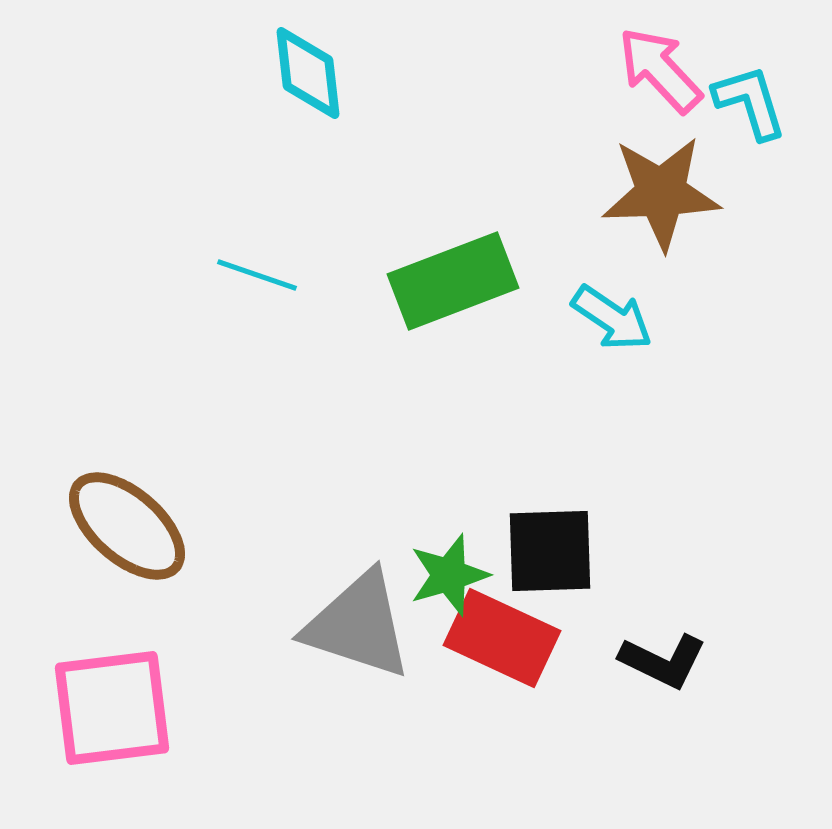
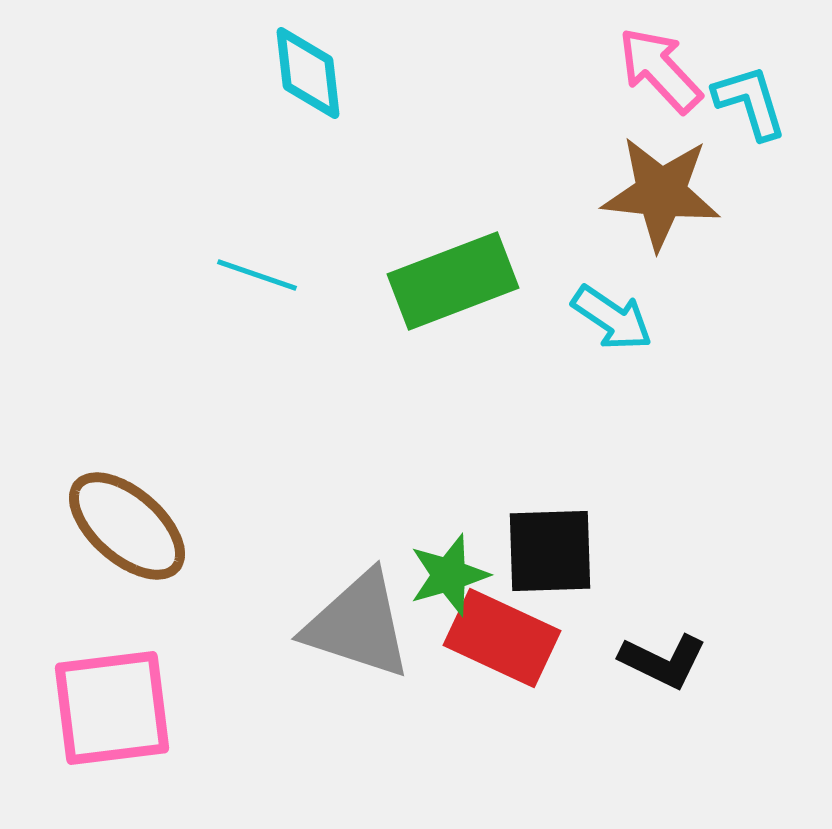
brown star: rotated 8 degrees clockwise
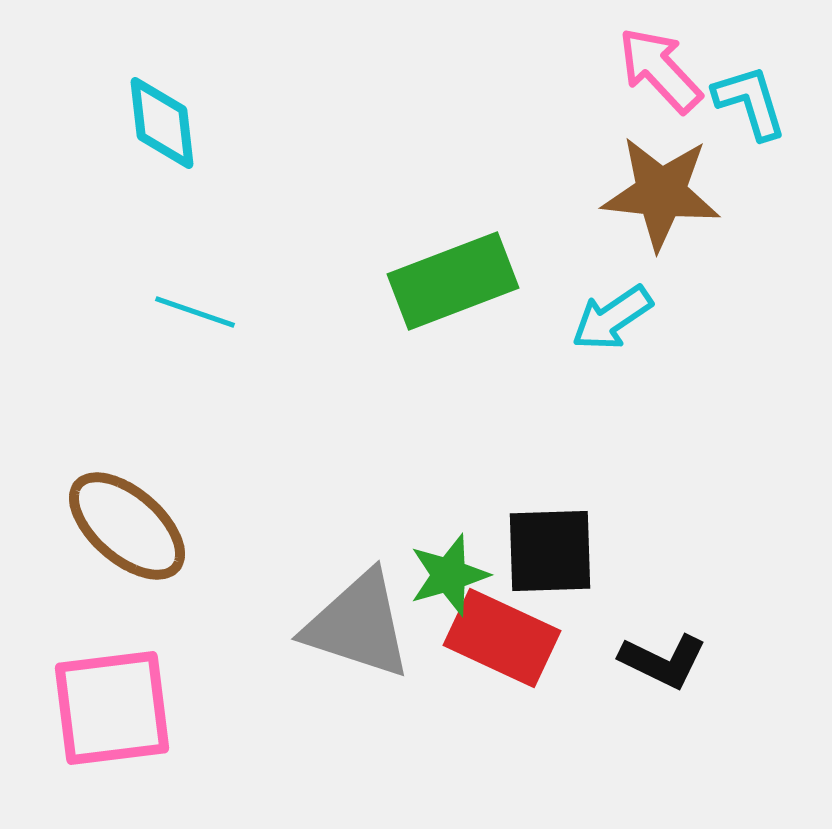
cyan diamond: moved 146 px left, 50 px down
cyan line: moved 62 px left, 37 px down
cyan arrow: rotated 112 degrees clockwise
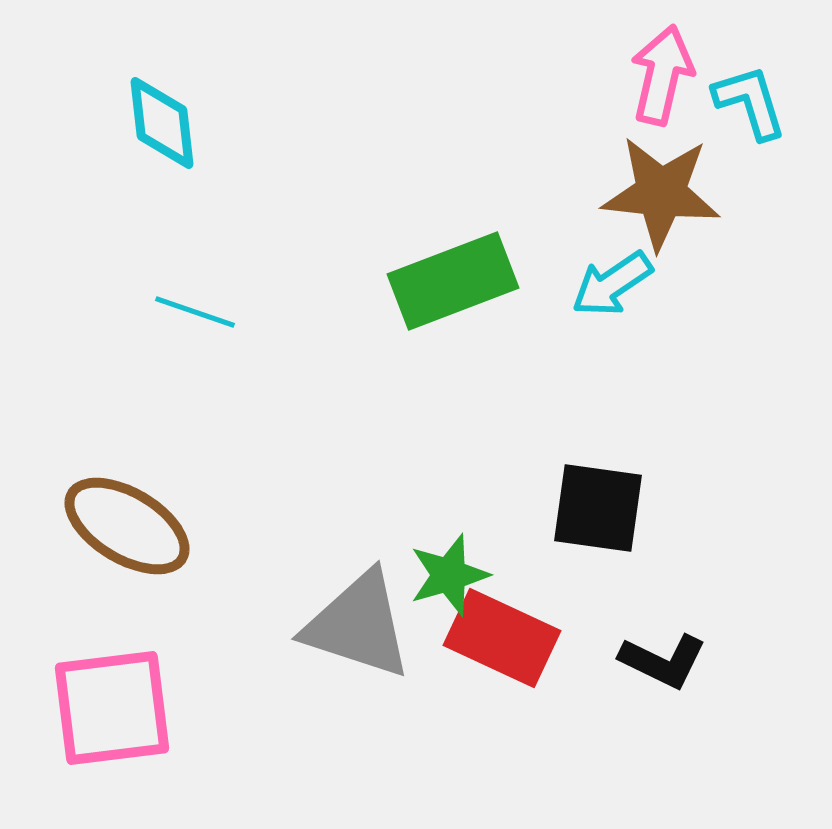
pink arrow: moved 2 px right, 5 px down; rotated 56 degrees clockwise
cyan arrow: moved 34 px up
brown ellipse: rotated 10 degrees counterclockwise
black square: moved 48 px right, 43 px up; rotated 10 degrees clockwise
